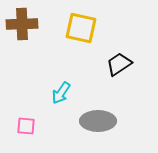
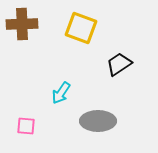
yellow square: rotated 8 degrees clockwise
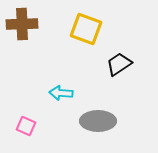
yellow square: moved 5 px right, 1 px down
cyan arrow: rotated 60 degrees clockwise
pink square: rotated 18 degrees clockwise
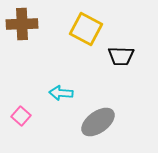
yellow square: rotated 8 degrees clockwise
black trapezoid: moved 2 px right, 8 px up; rotated 144 degrees counterclockwise
gray ellipse: moved 1 px down; rotated 36 degrees counterclockwise
pink square: moved 5 px left, 10 px up; rotated 18 degrees clockwise
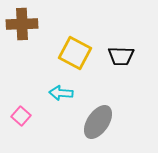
yellow square: moved 11 px left, 24 px down
gray ellipse: rotated 20 degrees counterclockwise
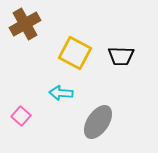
brown cross: moved 3 px right; rotated 28 degrees counterclockwise
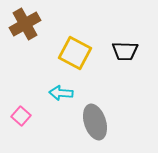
black trapezoid: moved 4 px right, 5 px up
gray ellipse: moved 3 px left; rotated 52 degrees counterclockwise
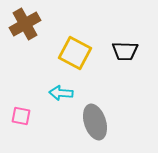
pink square: rotated 30 degrees counterclockwise
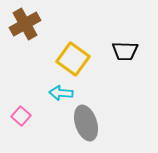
yellow square: moved 2 px left, 6 px down; rotated 8 degrees clockwise
pink square: rotated 30 degrees clockwise
gray ellipse: moved 9 px left, 1 px down
